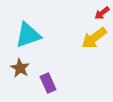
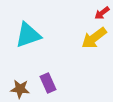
brown star: moved 21 px down; rotated 24 degrees counterclockwise
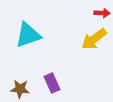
red arrow: rotated 140 degrees counterclockwise
yellow arrow: moved 1 px down
purple rectangle: moved 4 px right
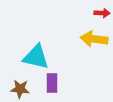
cyan triangle: moved 8 px right, 22 px down; rotated 32 degrees clockwise
yellow arrow: rotated 44 degrees clockwise
purple rectangle: rotated 24 degrees clockwise
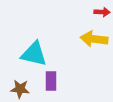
red arrow: moved 1 px up
cyan triangle: moved 2 px left, 3 px up
purple rectangle: moved 1 px left, 2 px up
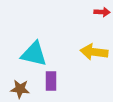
yellow arrow: moved 13 px down
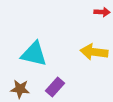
purple rectangle: moved 4 px right, 6 px down; rotated 42 degrees clockwise
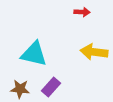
red arrow: moved 20 px left
purple rectangle: moved 4 px left
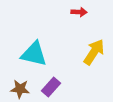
red arrow: moved 3 px left
yellow arrow: rotated 116 degrees clockwise
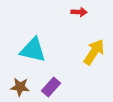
cyan triangle: moved 1 px left, 4 px up
brown star: moved 2 px up
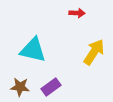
red arrow: moved 2 px left, 1 px down
purple rectangle: rotated 12 degrees clockwise
